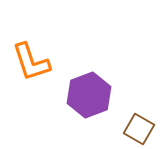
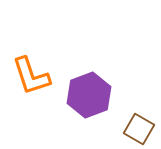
orange L-shape: moved 14 px down
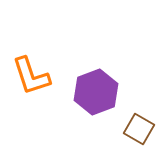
purple hexagon: moved 7 px right, 3 px up
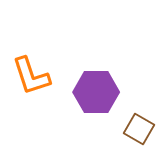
purple hexagon: rotated 21 degrees clockwise
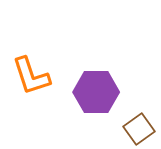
brown square: rotated 24 degrees clockwise
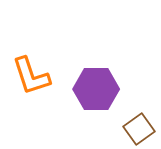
purple hexagon: moved 3 px up
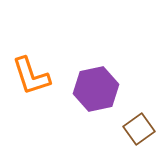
purple hexagon: rotated 12 degrees counterclockwise
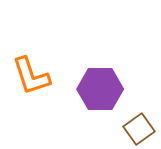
purple hexagon: moved 4 px right; rotated 12 degrees clockwise
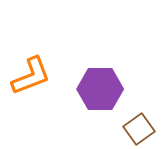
orange L-shape: rotated 93 degrees counterclockwise
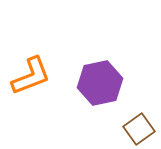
purple hexagon: moved 6 px up; rotated 12 degrees counterclockwise
